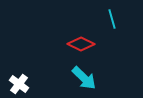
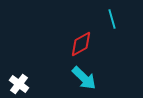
red diamond: rotated 56 degrees counterclockwise
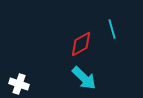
cyan line: moved 10 px down
white cross: rotated 18 degrees counterclockwise
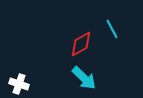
cyan line: rotated 12 degrees counterclockwise
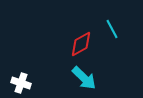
white cross: moved 2 px right, 1 px up
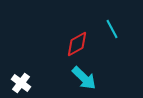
red diamond: moved 4 px left
white cross: rotated 18 degrees clockwise
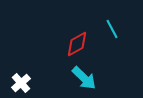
white cross: rotated 12 degrees clockwise
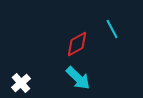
cyan arrow: moved 6 px left
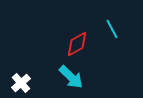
cyan arrow: moved 7 px left, 1 px up
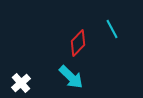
red diamond: moved 1 px right, 1 px up; rotated 16 degrees counterclockwise
